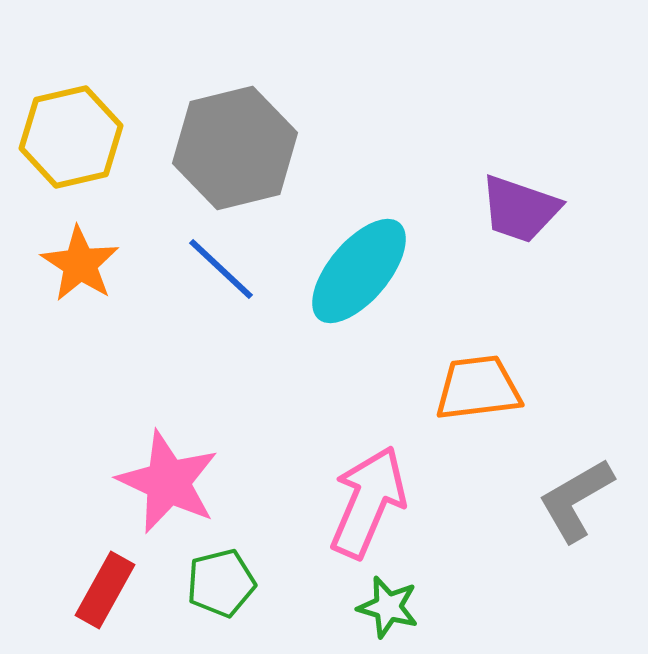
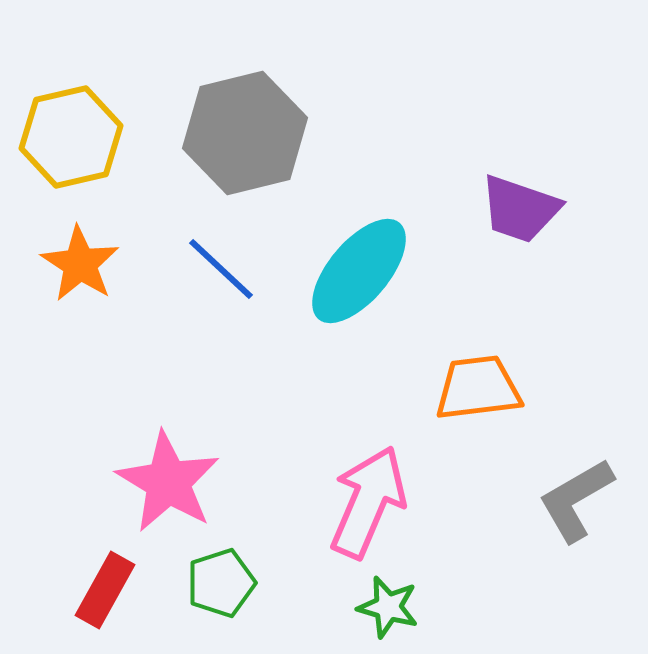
gray hexagon: moved 10 px right, 15 px up
pink star: rotated 6 degrees clockwise
green pentagon: rotated 4 degrees counterclockwise
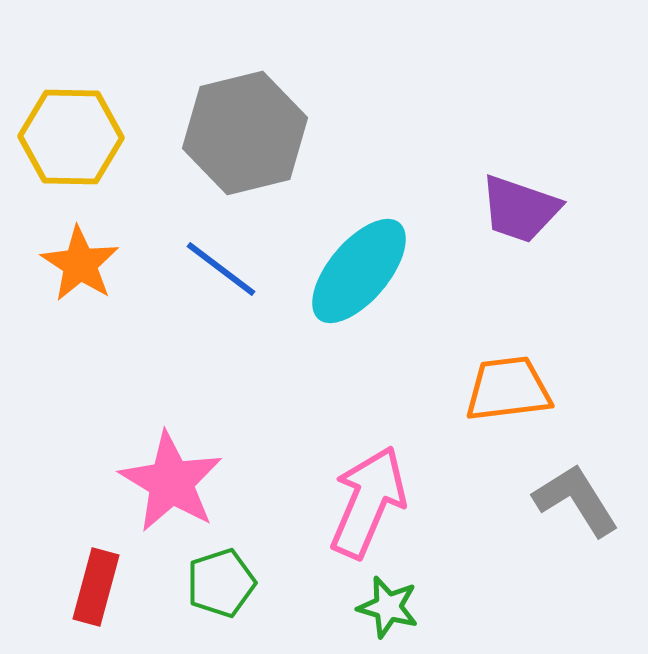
yellow hexagon: rotated 14 degrees clockwise
blue line: rotated 6 degrees counterclockwise
orange trapezoid: moved 30 px right, 1 px down
pink star: moved 3 px right
gray L-shape: rotated 88 degrees clockwise
red rectangle: moved 9 px left, 3 px up; rotated 14 degrees counterclockwise
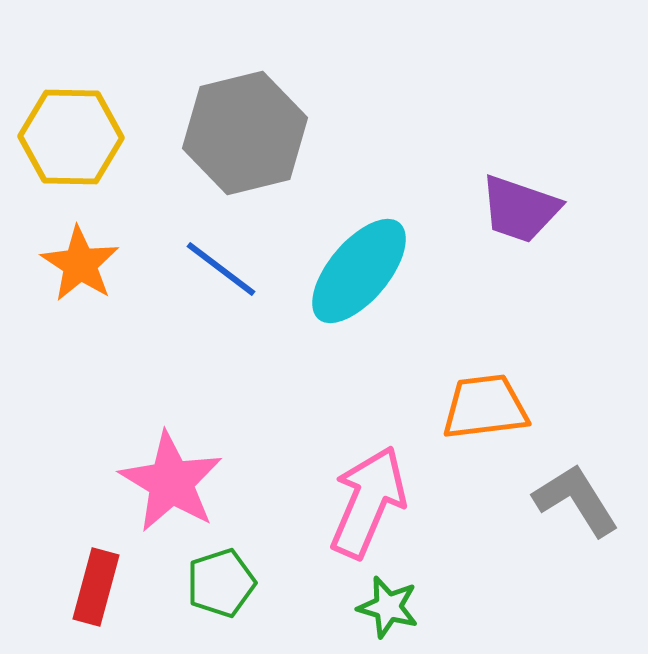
orange trapezoid: moved 23 px left, 18 px down
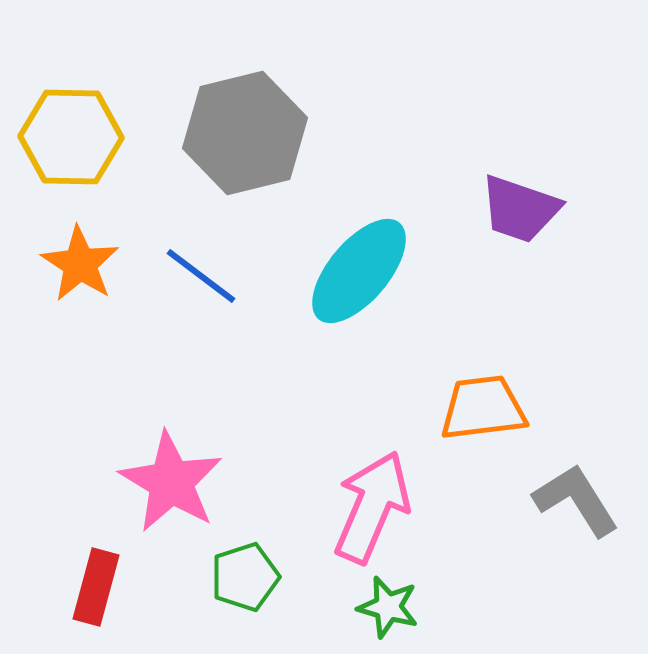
blue line: moved 20 px left, 7 px down
orange trapezoid: moved 2 px left, 1 px down
pink arrow: moved 4 px right, 5 px down
green pentagon: moved 24 px right, 6 px up
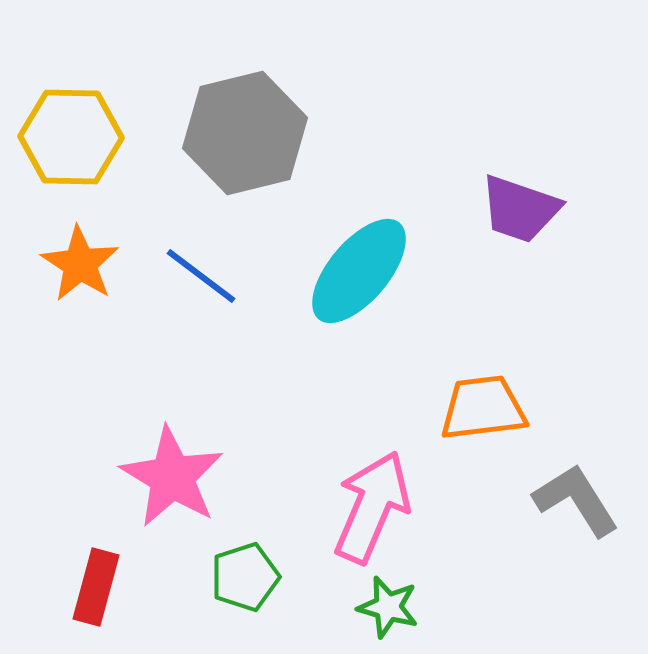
pink star: moved 1 px right, 5 px up
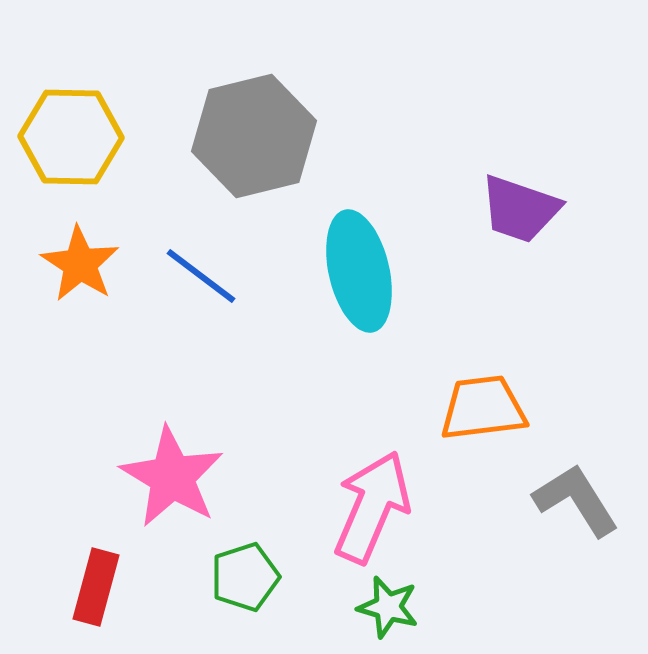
gray hexagon: moved 9 px right, 3 px down
cyan ellipse: rotated 53 degrees counterclockwise
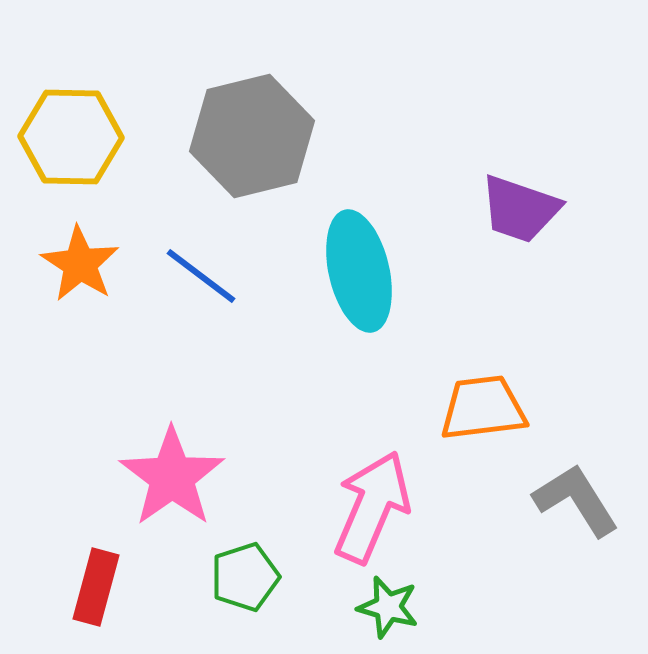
gray hexagon: moved 2 px left
pink star: rotated 6 degrees clockwise
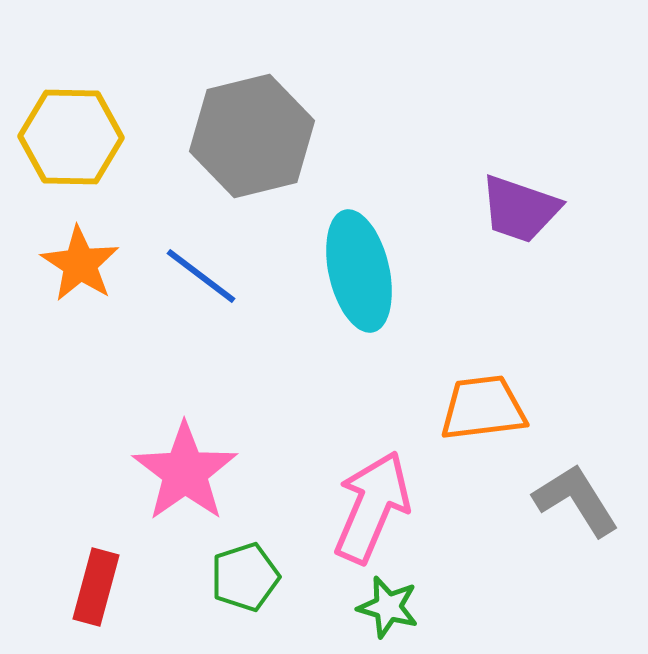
pink star: moved 13 px right, 5 px up
